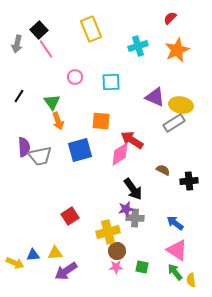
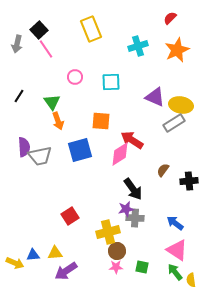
brown semicircle: rotated 80 degrees counterclockwise
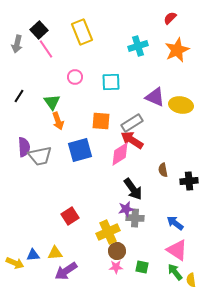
yellow rectangle: moved 9 px left, 3 px down
gray rectangle: moved 42 px left
brown semicircle: rotated 48 degrees counterclockwise
yellow cross: rotated 10 degrees counterclockwise
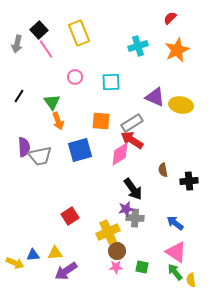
yellow rectangle: moved 3 px left, 1 px down
pink triangle: moved 1 px left, 2 px down
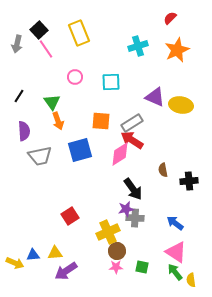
purple semicircle: moved 16 px up
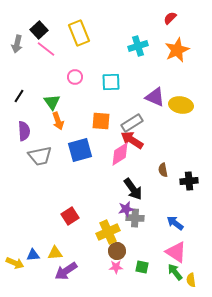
pink line: rotated 18 degrees counterclockwise
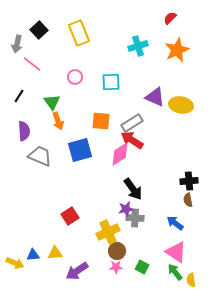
pink line: moved 14 px left, 15 px down
gray trapezoid: rotated 145 degrees counterclockwise
brown semicircle: moved 25 px right, 30 px down
green square: rotated 16 degrees clockwise
purple arrow: moved 11 px right
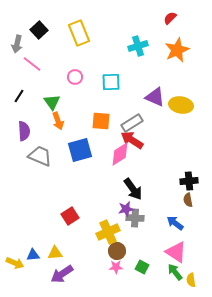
purple arrow: moved 15 px left, 3 px down
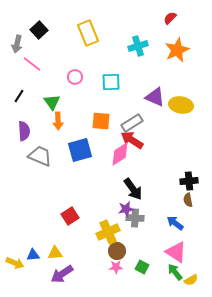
yellow rectangle: moved 9 px right
orange arrow: rotated 18 degrees clockwise
yellow semicircle: rotated 112 degrees counterclockwise
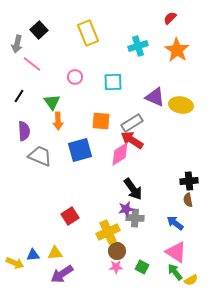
orange star: rotated 15 degrees counterclockwise
cyan square: moved 2 px right
